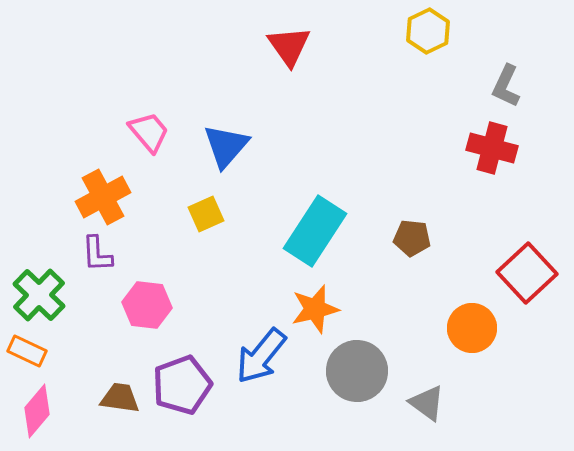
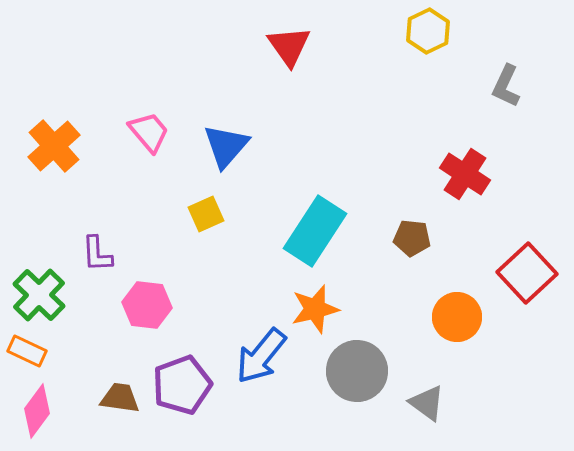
red cross: moved 27 px left, 26 px down; rotated 18 degrees clockwise
orange cross: moved 49 px left, 51 px up; rotated 14 degrees counterclockwise
orange circle: moved 15 px left, 11 px up
pink diamond: rotated 4 degrees counterclockwise
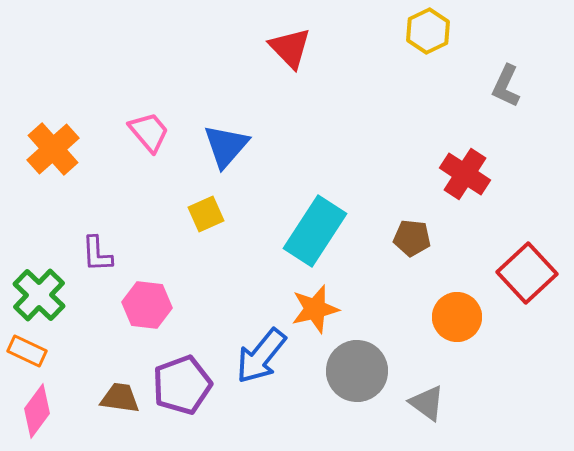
red triangle: moved 1 px right, 2 px down; rotated 9 degrees counterclockwise
orange cross: moved 1 px left, 3 px down
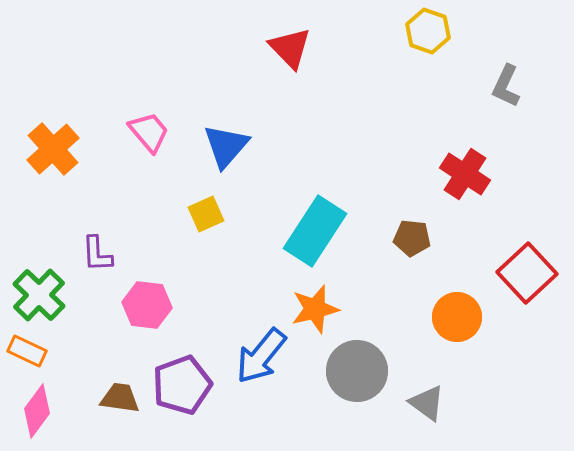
yellow hexagon: rotated 15 degrees counterclockwise
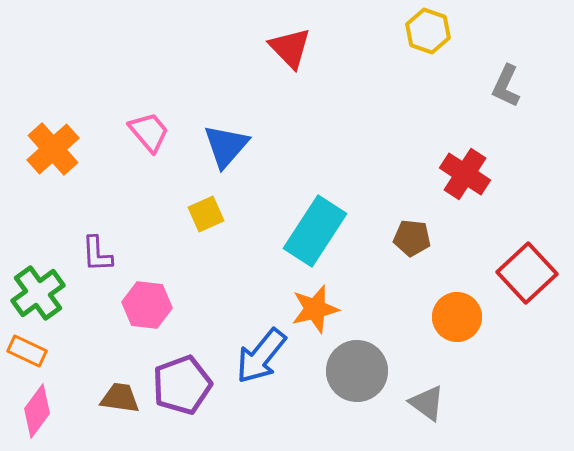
green cross: moved 1 px left, 2 px up; rotated 10 degrees clockwise
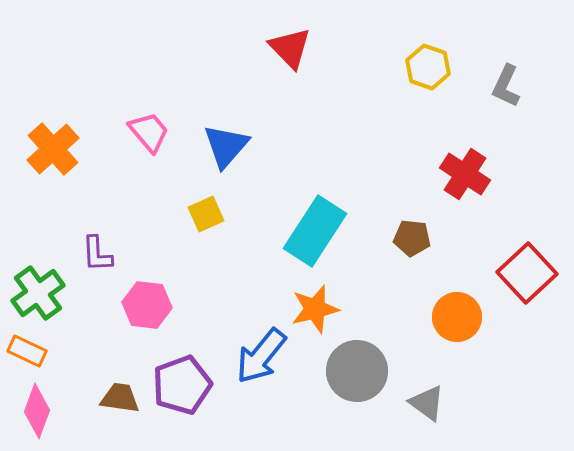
yellow hexagon: moved 36 px down
pink diamond: rotated 16 degrees counterclockwise
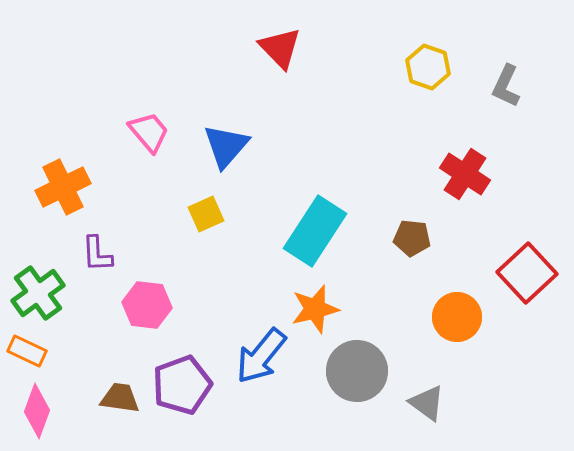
red triangle: moved 10 px left
orange cross: moved 10 px right, 38 px down; rotated 16 degrees clockwise
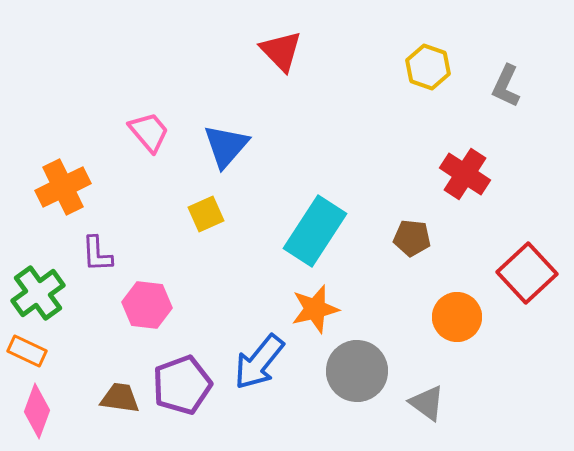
red triangle: moved 1 px right, 3 px down
blue arrow: moved 2 px left, 6 px down
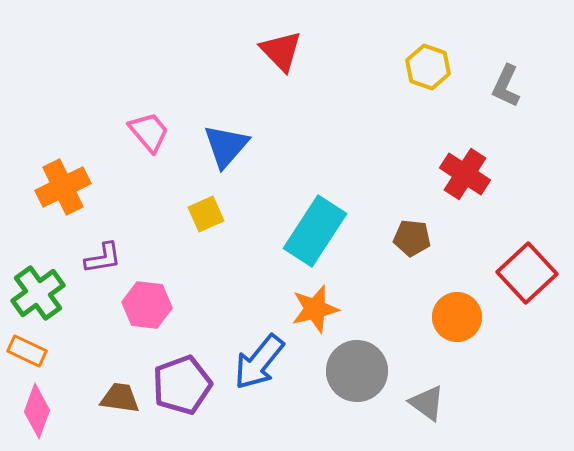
purple L-shape: moved 6 px right, 4 px down; rotated 96 degrees counterclockwise
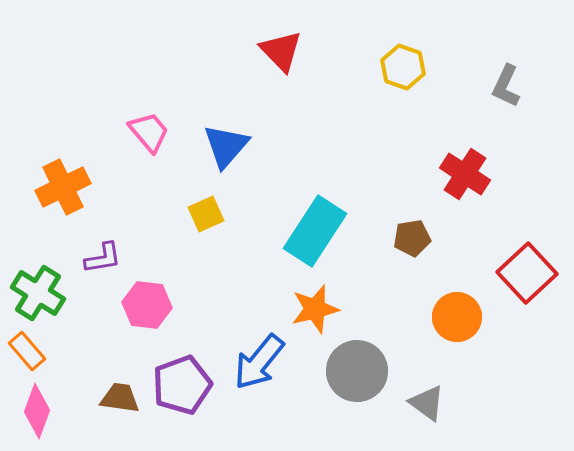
yellow hexagon: moved 25 px left
brown pentagon: rotated 15 degrees counterclockwise
green cross: rotated 22 degrees counterclockwise
orange rectangle: rotated 24 degrees clockwise
